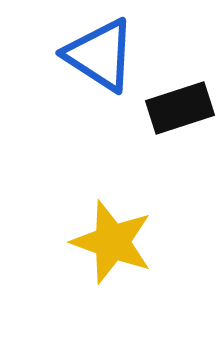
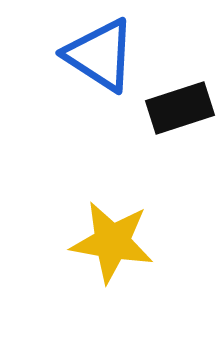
yellow star: rotated 10 degrees counterclockwise
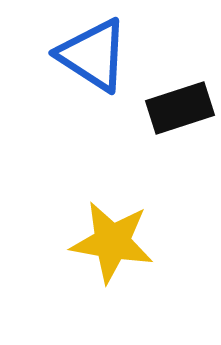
blue triangle: moved 7 px left
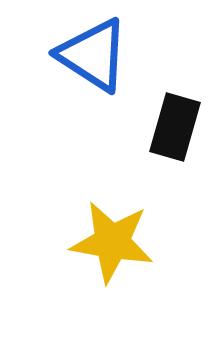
black rectangle: moved 5 px left, 19 px down; rotated 56 degrees counterclockwise
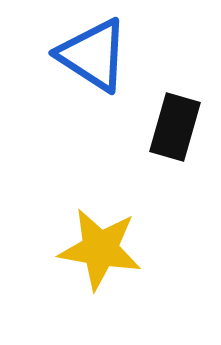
yellow star: moved 12 px left, 7 px down
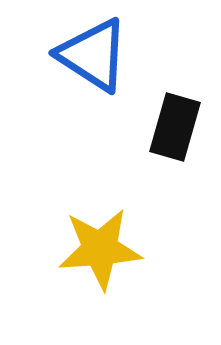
yellow star: rotated 14 degrees counterclockwise
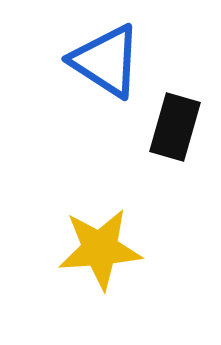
blue triangle: moved 13 px right, 6 px down
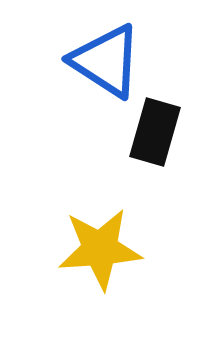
black rectangle: moved 20 px left, 5 px down
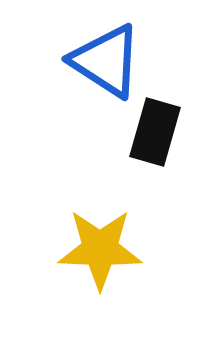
yellow star: rotated 6 degrees clockwise
